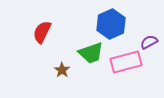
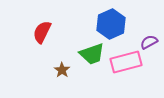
green trapezoid: moved 1 px right, 1 px down
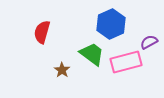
red semicircle: rotated 10 degrees counterclockwise
green trapezoid: rotated 124 degrees counterclockwise
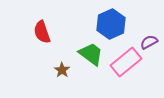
red semicircle: rotated 35 degrees counterclockwise
green trapezoid: moved 1 px left
pink rectangle: rotated 24 degrees counterclockwise
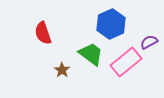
red semicircle: moved 1 px right, 1 px down
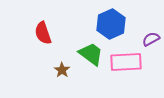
purple semicircle: moved 2 px right, 3 px up
pink rectangle: rotated 36 degrees clockwise
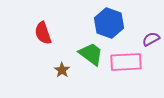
blue hexagon: moved 2 px left, 1 px up; rotated 16 degrees counterclockwise
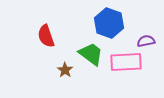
red semicircle: moved 3 px right, 3 px down
purple semicircle: moved 5 px left, 2 px down; rotated 18 degrees clockwise
brown star: moved 3 px right
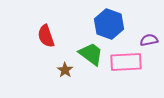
blue hexagon: moved 1 px down
purple semicircle: moved 3 px right, 1 px up
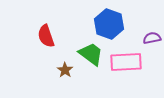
purple semicircle: moved 3 px right, 2 px up
